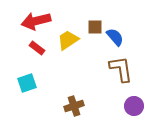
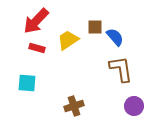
red arrow: rotated 32 degrees counterclockwise
red rectangle: rotated 21 degrees counterclockwise
cyan square: rotated 24 degrees clockwise
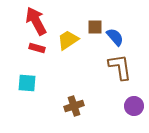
red arrow: rotated 108 degrees clockwise
brown L-shape: moved 1 px left, 2 px up
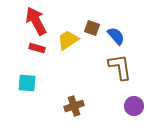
brown square: moved 3 px left, 1 px down; rotated 21 degrees clockwise
blue semicircle: moved 1 px right, 1 px up
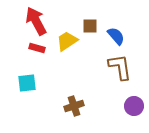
brown square: moved 2 px left, 2 px up; rotated 21 degrees counterclockwise
yellow trapezoid: moved 1 px left, 1 px down
cyan square: rotated 12 degrees counterclockwise
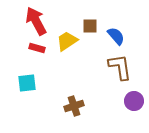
purple circle: moved 5 px up
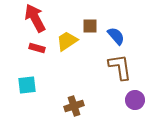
red arrow: moved 1 px left, 3 px up
cyan square: moved 2 px down
purple circle: moved 1 px right, 1 px up
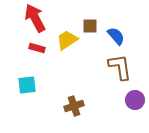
yellow trapezoid: moved 1 px up
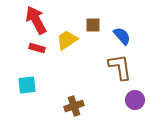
red arrow: moved 1 px right, 2 px down
brown square: moved 3 px right, 1 px up
blue semicircle: moved 6 px right
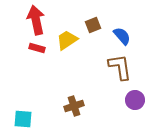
red arrow: rotated 16 degrees clockwise
brown square: rotated 21 degrees counterclockwise
cyan square: moved 4 px left, 34 px down; rotated 12 degrees clockwise
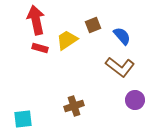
red rectangle: moved 3 px right
brown L-shape: rotated 136 degrees clockwise
cyan square: rotated 12 degrees counterclockwise
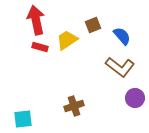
red rectangle: moved 1 px up
purple circle: moved 2 px up
